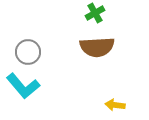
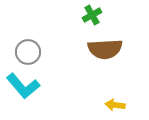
green cross: moved 3 px left, 2 px down
brown semicircle: moved 8 px right, 2 px down
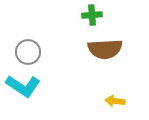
green cross: rotated 24 degrees clockwise
cyan L-shape: rotated 16 degrees counterclockwise
yellow arrow: moved 4 px up
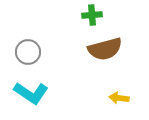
brown semicircle: rotated 12 degrees counterclockwise
cyan L-shape: moved 8 px right, 7 px down
yellow arrow: moved 4 px right, 3 px up
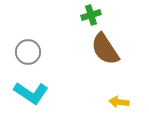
green cross: moved 1 px left; rotated 12 degrees counterclockwise
brown semicircle: rotated 72 degrees clockwise
yellow arrow: moved 4 px down
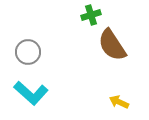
brown semicircle: moved 7 px right, 4 px up
cyan L-shape: rotated 8 degrees clockwise
yellow arrow: rotated 18 degrees clockwise
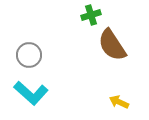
gray circle: moved 1 px right, 3 px down
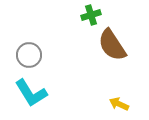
cyan L-shape: rotated 16 degrees clockwise
yellow arrow: moved 2 px down
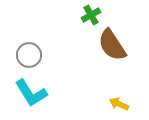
green cross: rotated 12 degrees counterclockwise
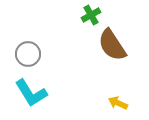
gray circle: moved 1 px left, 1 px up
yellow arrow: moved 1 px left, 1 px up
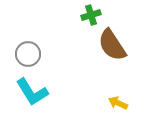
green cross: rotated 12 degrees clockwise
cyan L-shape: moved 1 px right, 1 px up
